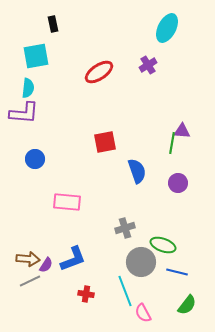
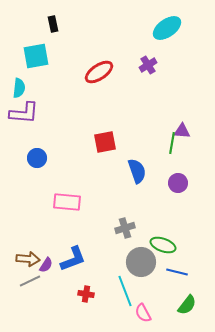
cyan ellipse: rotated 28 degrees clockwise
cyan semicircle: moved 9 px left
blue circle: moved 2 px right, 1 px up
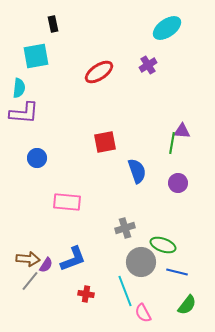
gray line: rotated 25 degrees counterclockwise
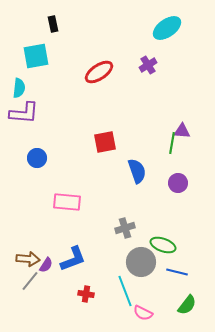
pink semicircle: rotated 36 degrees counterclockwise
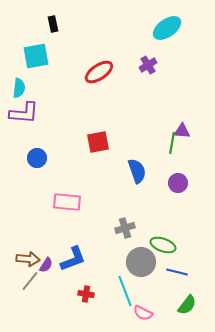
red square: moved 7 px left
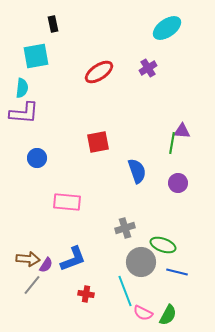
purple cross: moved 3 px down
cyan semicircle: moved 3 px right
gray line: moved 2 px right, 4 px down
green semicircle: moved 19 px left, 10 px down; rotated 10 degrees counterclockwise
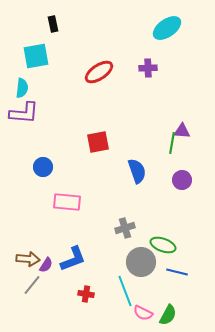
purple cross: rotated 30 degrees clockwise
blue circle: moved 6 px right, 9 px down
purple circle: moved 4 px right, 3 px up
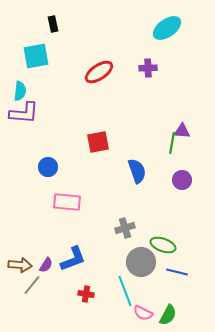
cyan semicircle: moved 2 px left, 3 px down
blue circle: moved 5 px right
brown arrow: moved 8 px left, 6 px down
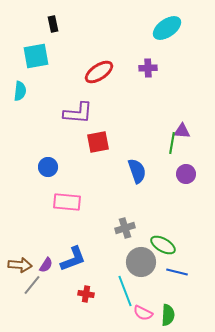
purple L-shape: moved 54 px right
purple circle: moved 4 px right, 6 px up
green ellipse: rotated 10 degrees clockwise
green semicircle: rotated 25 degrees counterclockwise
